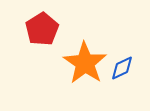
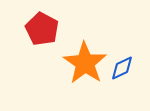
red pentagon: rotated 12 degrees counterclockwise
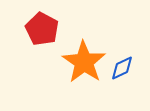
orange star: moved 1 px left, 1 px up
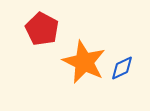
orange star: rotated 9 degrees counterclockwise
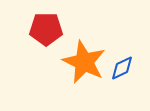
red pentagon: moved 4 px right; rotated 28 degrees counterclockwise
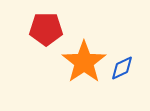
orange star: rotated 12 degrees clockwise
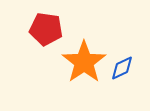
red pentagon: rotated 8 degrees clockwise
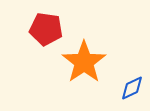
blue diamond: moved 10 px right, 20 px down
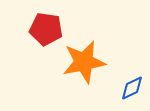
orange star: rotated 24 degrees clockwise
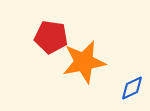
red pentagon: moved 5 px right, 8 px down
